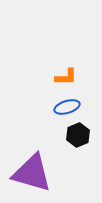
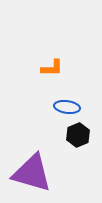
orange L-shape: moved 14 px left, 9 px up
blue ellipse: rotated 25 degrees clockwise
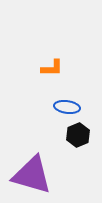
purple triangle: moved 2 px down
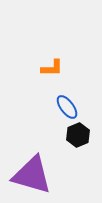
blue ellipse: rotated 45 degrees clockwise
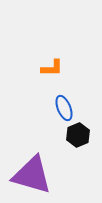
blue ellipse: moved 3 px left, 1 px down; rotated 15 degrees clockwise
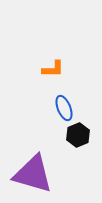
orange L-shape: moved 1 px right, 1 px down
purple triangle: moved 1 px right, 1 px up
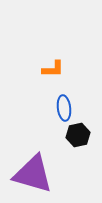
blue ellipse: rotated 15 degrees clockwise
black hexagon: rotated 10 degrees clockwise
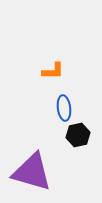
orange L-shape: moved 2 px down
purple triangle: moved 1 px left, 2 px up
